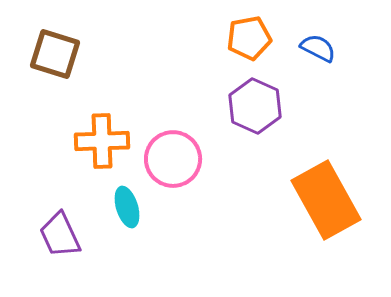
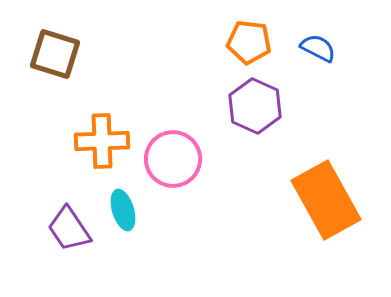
orange pentagon: moved 4 px down; rotated 18 degrees clockwise
cyan ellipse: moved 4 px left, 3 px down
purple trapezoid: moved 9 px right, 6 px up; rotated 9 degrees counterclockwise
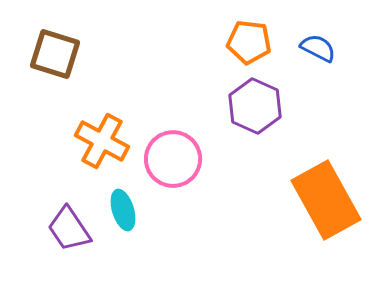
orange cross: rotated 30 degrees clockwise
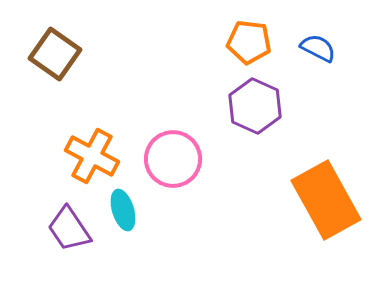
brown square: rotated 18 degrees clockwise
orange cross: moved 10 px left, 15 px down
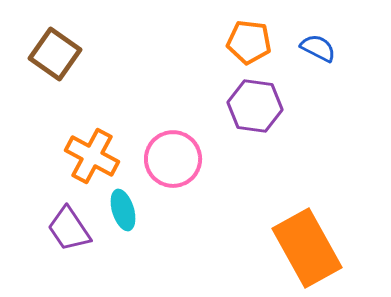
purple hexagon: rotated 16 degrees counterclockwise
orange rectangle: moved 19 px left, 48 px down
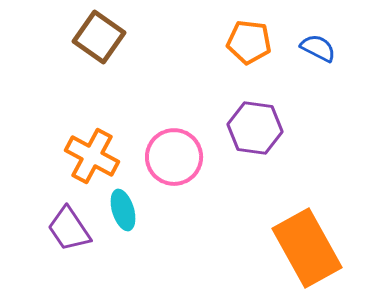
brown square: moved 44 px right, 17 px up
purple hexagon: moved 22 px down
pink circle: moved 1 px right, 2 px up
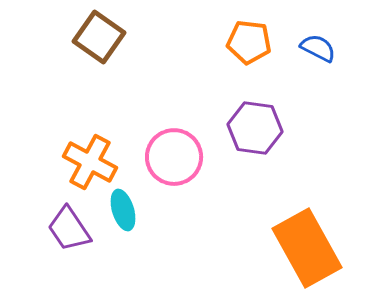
orange cross: moved 2 px left, 6 px down
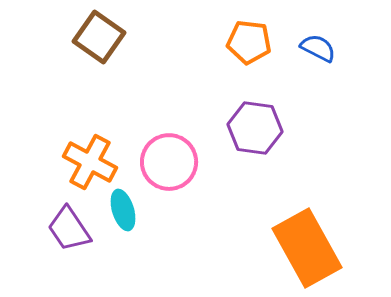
pink circle: moved 5 px left, 5 px down
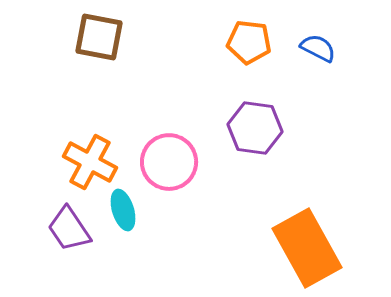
brown square: rotated 24 degrees counterclockwise
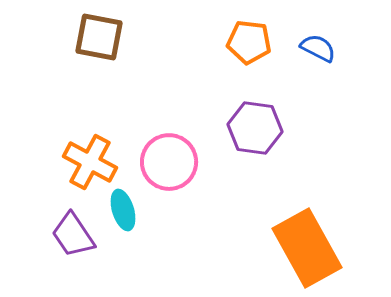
purple trapezoid: moved 4 px right, 6 px down
